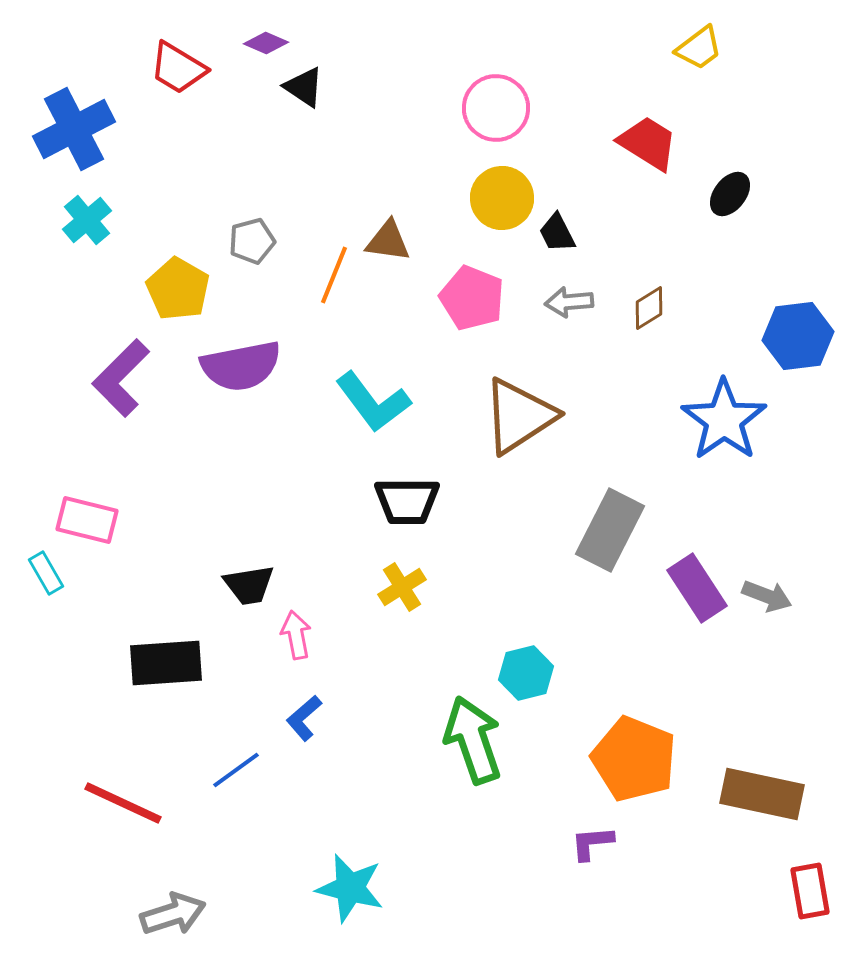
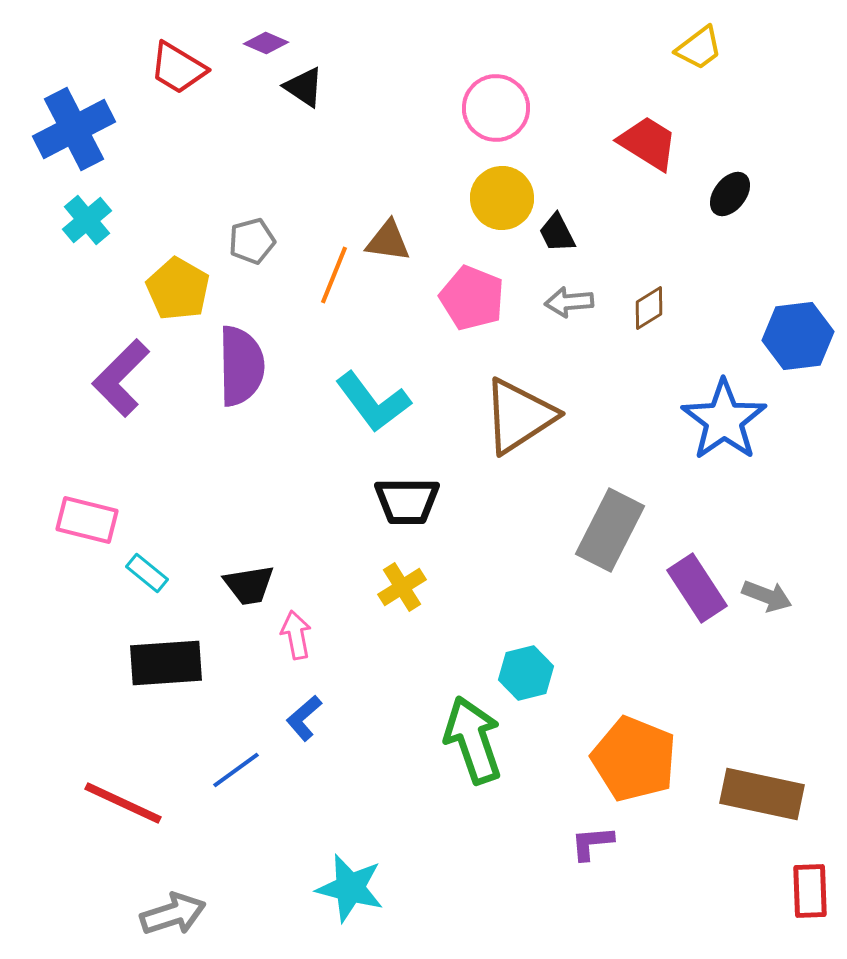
purple semicircle at (241, 366): rotated 80 degrees counterclockwise
cyan rectangle at (46, 573): moved 101 px right; rotated 21 degrees counterclockwise
red rectangle at (810, 891): rotated 8 degrees clockwise
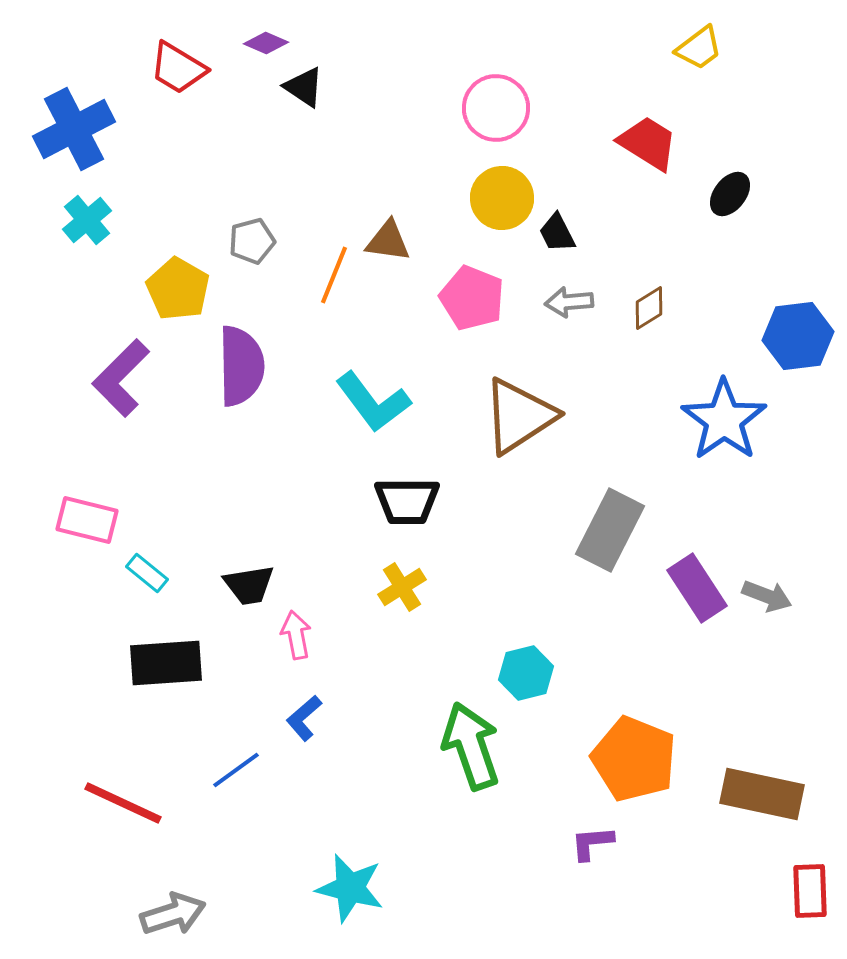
green arrow at (473, 740): moved 2 px left, 6 px down
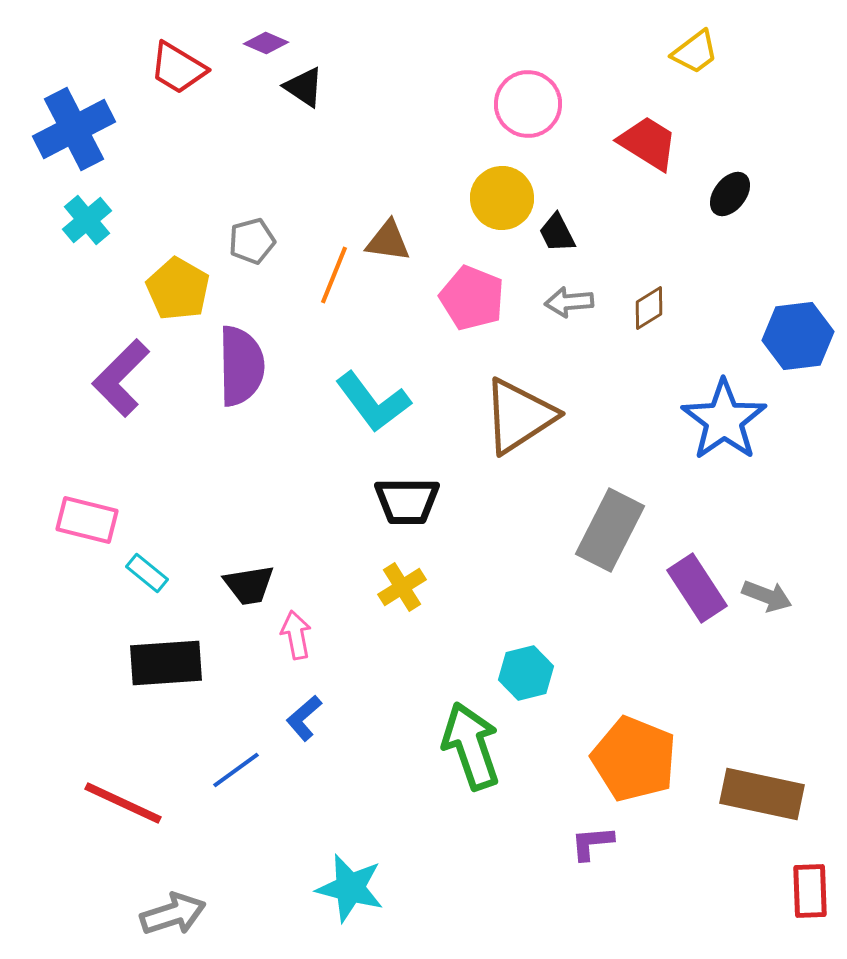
yellow trapezoid at (699, 48): moved 4 px left, 4 px down
pink circle at (496, 108): moved 32 px right, 4 px up
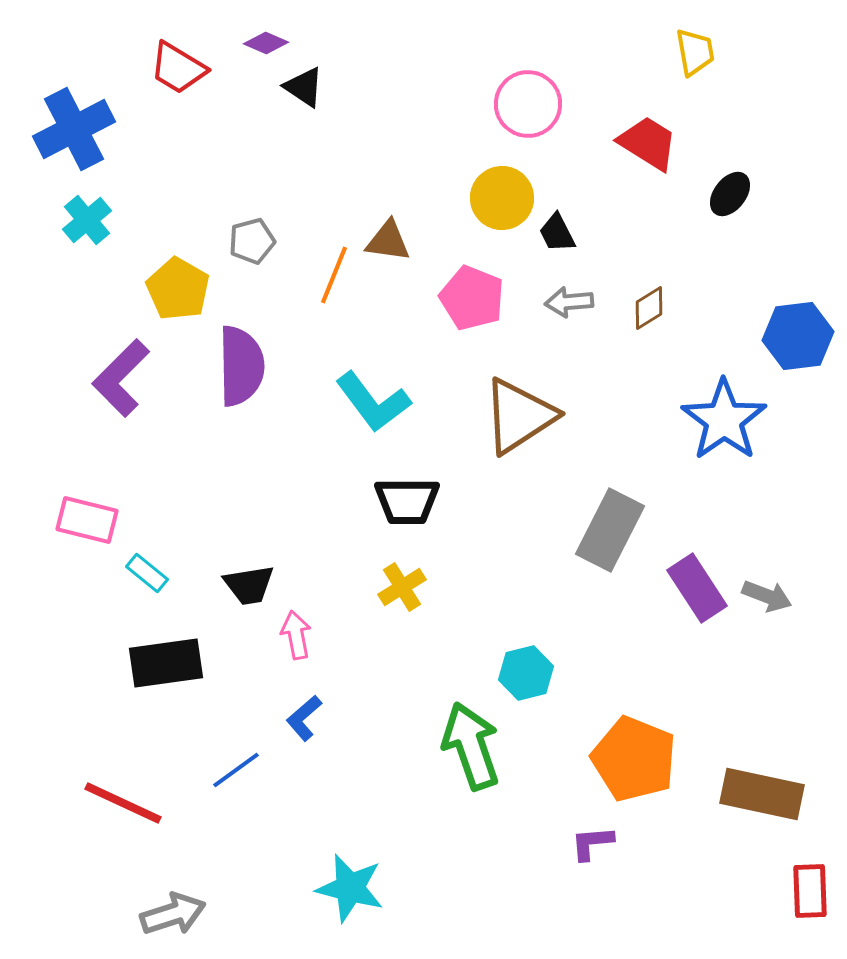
yellow trapezoid at (695, 52): rotated 63 degrees counterclockwise
black rectangle at (166, 663): rotated 4 degrees counterclockwise
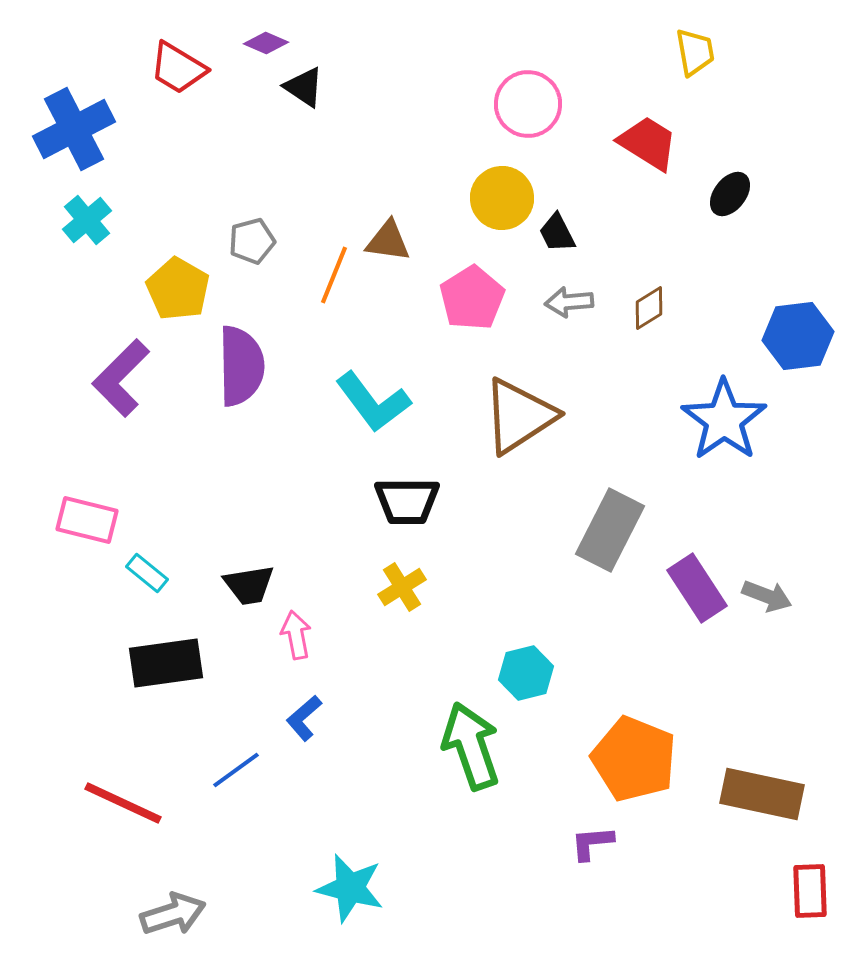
pink pentagon at (472, 298): rotated 18 degrees clockwise
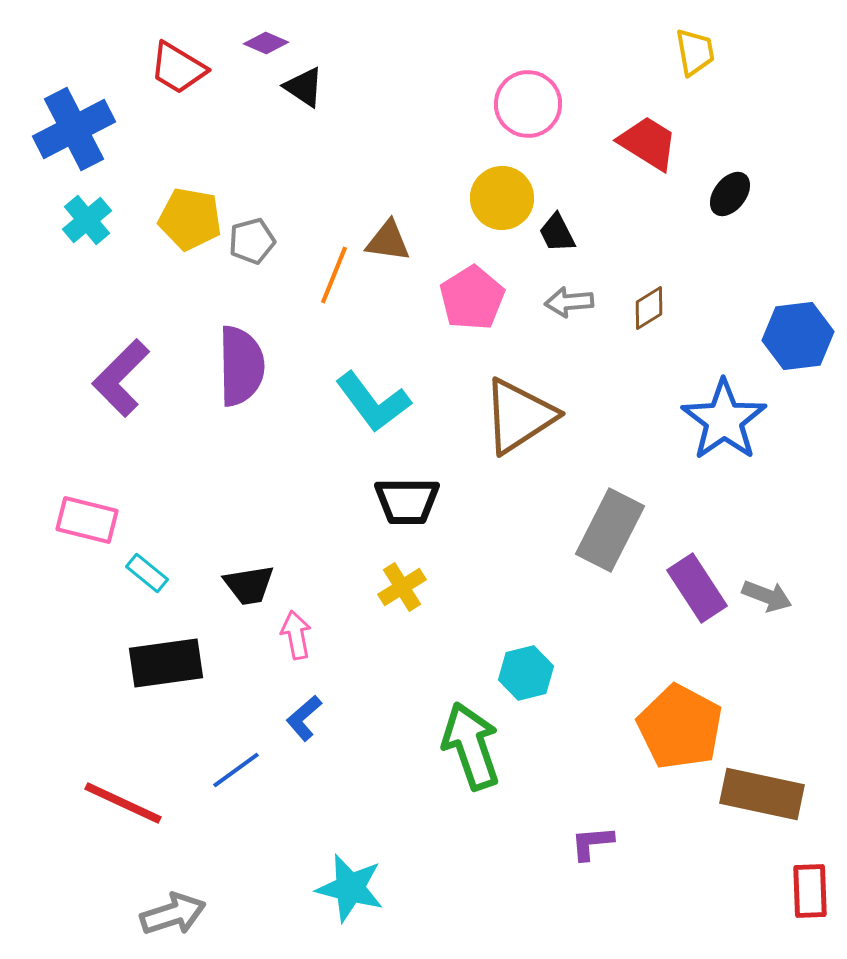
yellow pentagon at (178, 289): moved 12 px right, 70 px up; rotated 20 degrees counterclockwise
orange pentagon at (634, 759): moved 46 px right, 32 px up; rotated 6 degrees clockwise
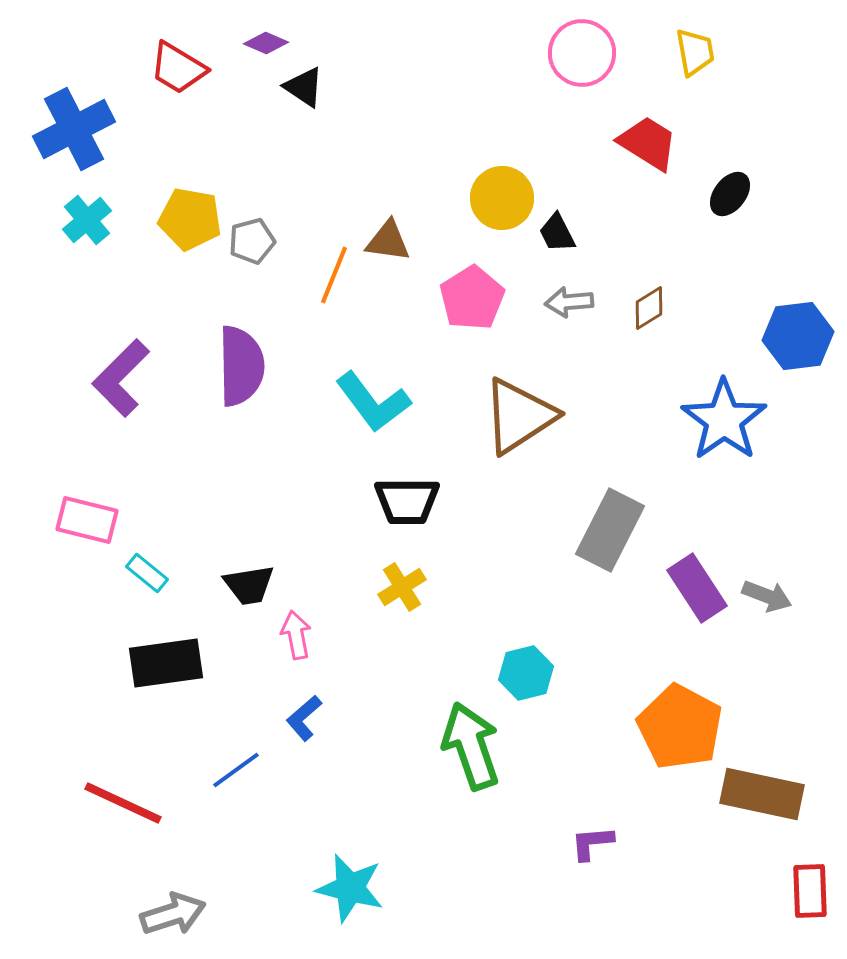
pink circle at (528, 104): moved 54 px right, 51 px up
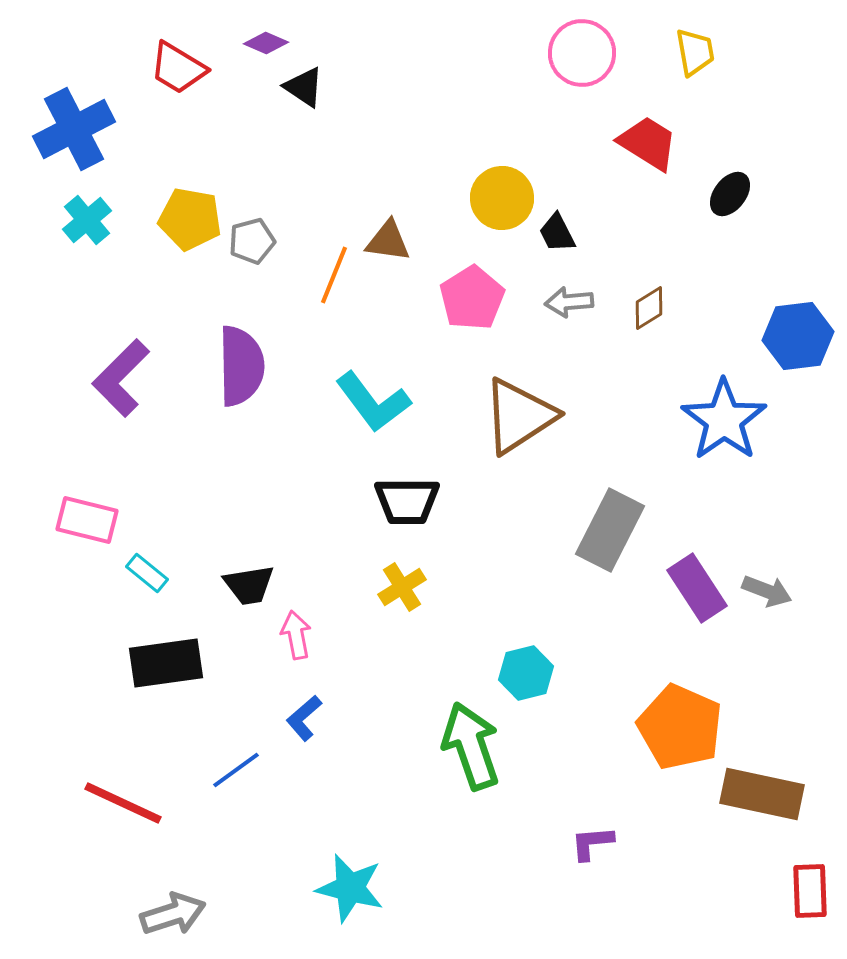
gray arrow at (767, 596): moved 5 px up
orange pentagon at (680, 727): rotated 4 degrees counterclockwise
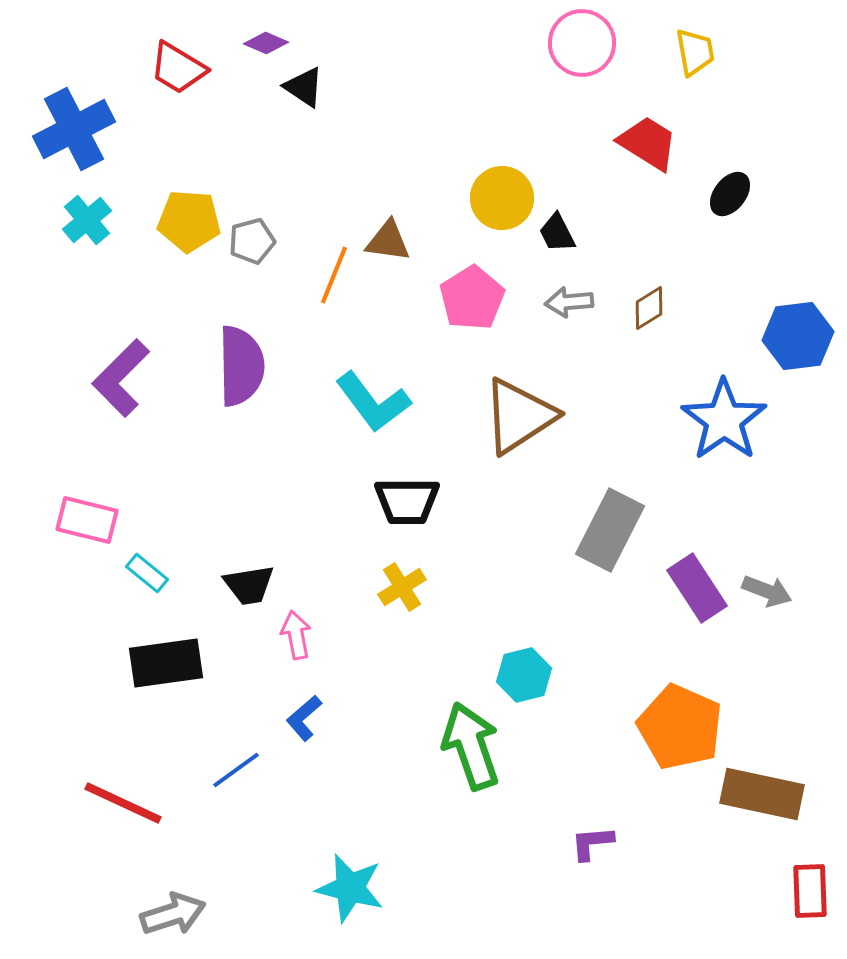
pink circle at (582, 53): moved 10 px up
yellow pentagon at (190, 219): moved 1 px left, 2 px down; rotated 6 degrees counterclockwise
cyan hexagon at (526, 673): moved 2 px left, 2 px down
